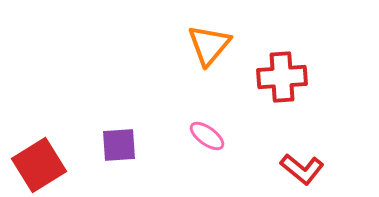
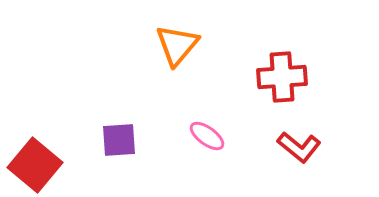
orange triangle: moved 32 px left
purple square: moved 5 px up
red square: moved 4 px left; rotated 18 degrees counterclockwise
red L-shape: moved 3 px left, 22 px up
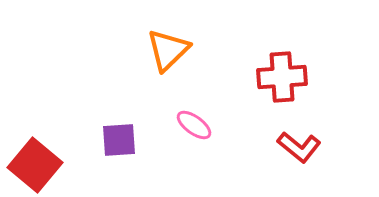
orange triangle: moved 9 px left, 5 px down; rotated 6 degrees clockwise
pink ellipse: moved 13 px left, 11 px up
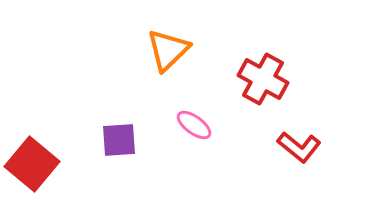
red cross: moved 19 px left, 2 px down; rotated 33 degrees clockwise
red square: moved 3 px left, 1 px up
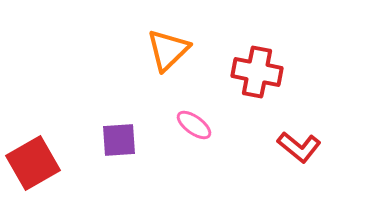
red cross: moved 6 px left, 7 px up; rotated 18 degrees counterclockwise
red square: moved 1 px right, 1 px up; rotated 20 degrees clockwise
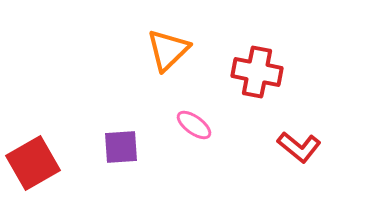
purple square: moved 2 px right, 7 px down
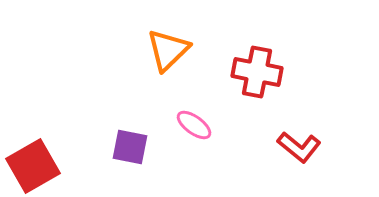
purple square: moved 9 px right; rotated 15 degrees clockwise
red square: moved 3 px down
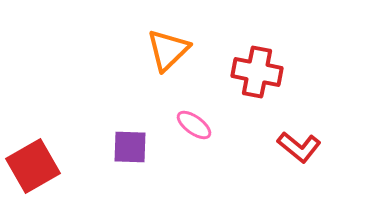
purple square: rotated 9 degrees counterclockwise
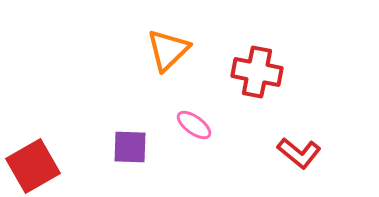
red L-shape: moved 6 px down
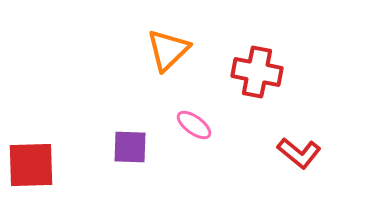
red square: moved 2 px left, 1 px up; rotated 28 degrees clockwise
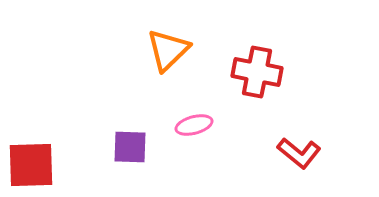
pink ellipse: rotated 51 degrees counterclockwise
